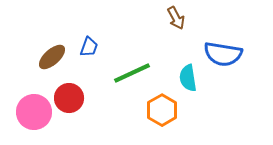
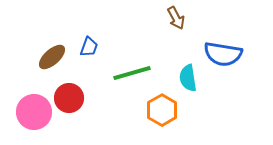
green line: rotated 9 degrees clockwise
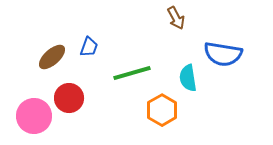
pink circle: moved 4 px down
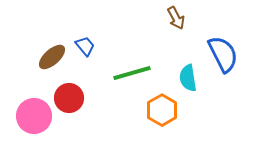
blue trapezoid: moved 4 px left, 1 px up; rotated 60 degrees counterclockwise
blue semicircle: rotated 126 degrees counterclockwise
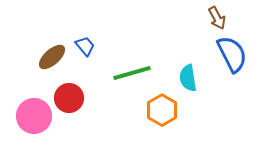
brown arrow: moved 41 px right
blue semicircle: moved 9 px right
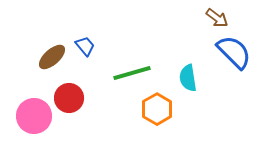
brown arrow: rotated 25 degrees counterclockwise
blue semicircle: moved 2 px right, 2 px up; rotated 18 degrees counterclockwise
orange hexagon: moved 5 px left, 1 px up
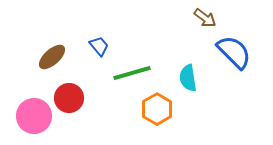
brown arrow: moved 12 px left
blue trapezoid: moved 14 px right
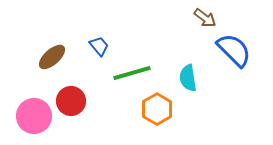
blue semicircle: moved 2 px up
red circle: moved 2 px right, 3 px down
